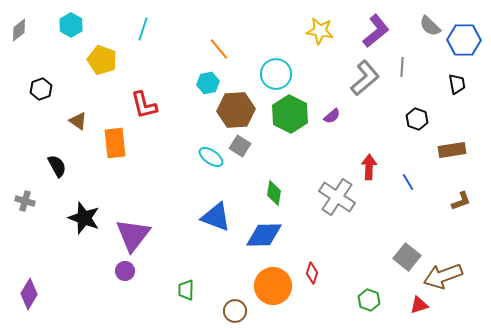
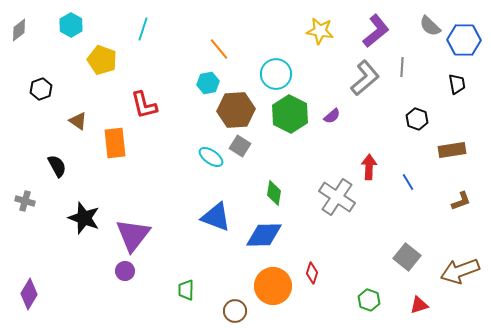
brown arrow at (443, 276): moved 17 px right, 5 px up
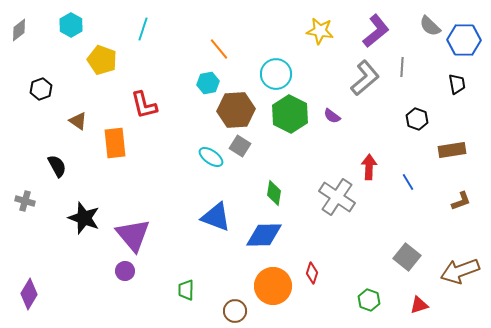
purple semicircle at (332, 116): rotated 78 degrees clockwise
purple triangle at (133, 235): rotated 18 degrees counterclockwise
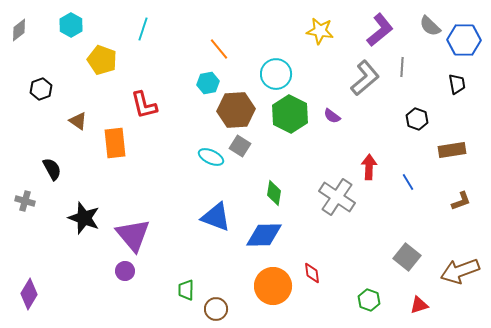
purple L-shape at (376, 31): moved 4 px right, 1 px up
cyan ellipse at (211, 157): rotated 10 degrees counterclockwise
black semicircle at (57, 166): moved 5 px left, 3 px down
red diamond at (312, 273): rotated 25 degrees counterclockwise
brown circle at (235, 311): moved 19 px left, 2 px up
